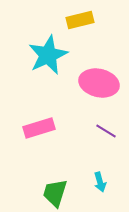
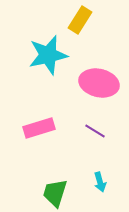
yellow rectangle: rotated 44 degrees counterclockwise
cyan star: rotated 12 degrees clockwise
purple line: moved 11 px left
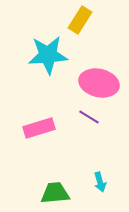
cyan star: rotated 9 degrees clockwise
purple line: moved 6 px left, 14 px up
green trapezoid: rotated 68 degrees clockwise
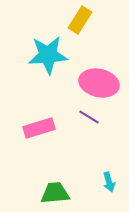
cyan arrow: moved 9 px right
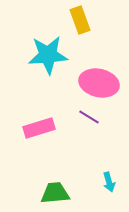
yellow rectangle: rotated 52 degrees counterclockwise
